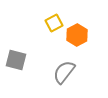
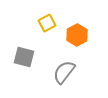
yellow square: moved 7 px left
gray square: moved 8 px right, 3 px up
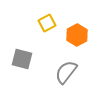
gray square: moved 2 px left, 2 px down
gray semicircle: moved 2 px right
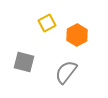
gray square: moved 2 px right, 3 px down
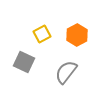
yellow square: moved 5 px left, 11 px down
gray square: rotated 10 degrees clockwise
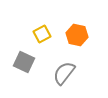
orange hexagon: rotated 20 degrees counterclockwise
gray semicircle: moved 2 px left, 1 px down
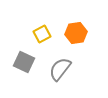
orange hexagon: moved 1 px left, 2 px up; rotated 20 degrees counterclockwise
gray semicircle: moved 4 px left, 4 px up
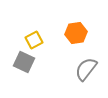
yellow square: moved 8 px left, 6 px down
gray semicircle: moved 26 px right
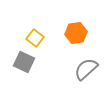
yellow square: moved 1 px right, 2 px up; rotated 24 degrees counterclockwise
gray semicircle: rotated 10 degrees clockwise
